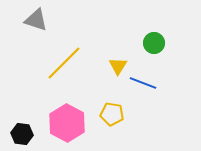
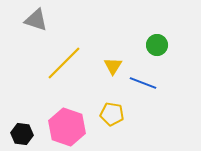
green circle: moved 3 px right, 2 px down
yellow triangle: moved 5 px left
pink hexagon: moved 4 px down; rotated 9 degrees counterclockwise
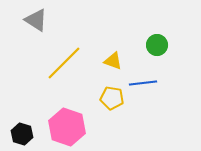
gray triangle: rotated 15 degrees clockwise
yellow triangle: moved 5 px up; rotated 42 degrees counterclockwise
blue line: rotated 28 degrees counterclockwise
yellow pentagon: moved 16 px up
black hexagon: rotated 10 degrees clockwise
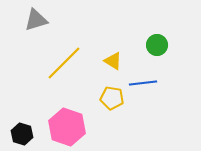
gray triangle: rotated 50 degrees counterclockwise
yellow triangle: rotated 12 degrees clockwise
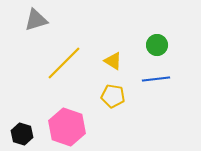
blue line: moved 13 px right, 4 px up
yellow pentagon: moved 1 px right, 2 px up
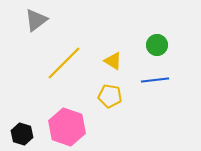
gray triangle: rotated 20 degrees counterclockwise
blue line: moved 1 px left, 1 px down
yellow pentagon: moved 3 px left
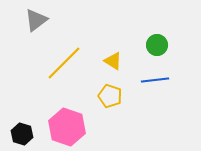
yellow pentagon: rotated 10 degrees clockwise
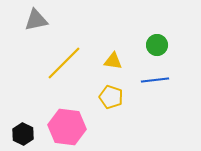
gray triangle: rotated 25 degrees clockwise
yellow triangle: rotated 24 degrees counterclockwise
yellow pentagon: moved 1 px right, 1 px down
pink hexagon: rotated 12 degrees counterclockwise
black hexagon: moved 1 px right; rotated 10 degrees clockwise
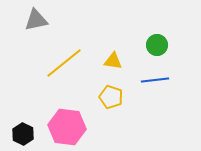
yellow line: rotated 6 degrees clockwise
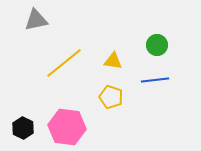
black hexagon: moved 6 px up
